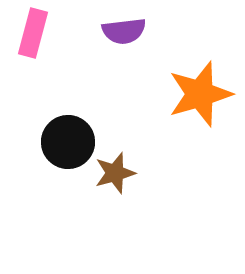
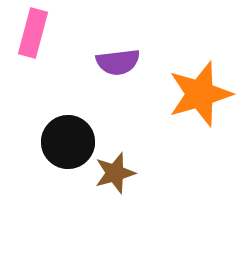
purple semicircle: moved 6 px left, 31 px down
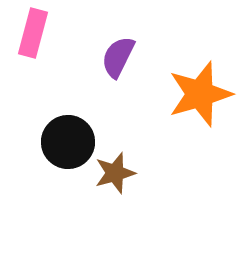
purple semicircle: moved 5 px up; rotated 123 degrees clockwise
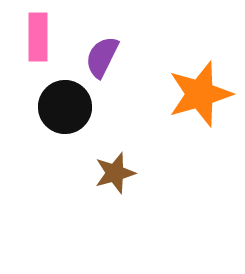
pink rectangle: moved 5 px right, 4 px down; rotated 15 degrees counterclockwise
purple semicircle: moved 16 px left
black circle: moved 3 px left, 35 px up
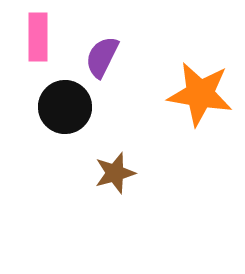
orange star: rotated 26 degrees clockwise
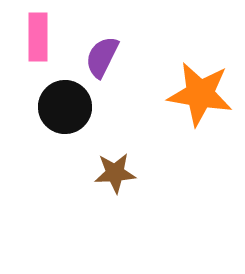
brown star: rotated 12 degrees clockwise
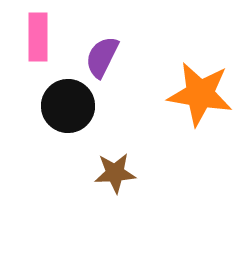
black circle: moved 3 px right, 1 px up
